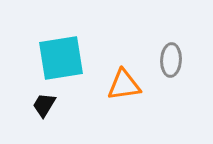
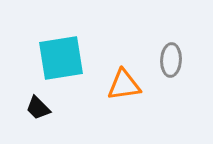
black trapezoid: moved 6 px left, 3 px down; rotated 76 degrees counterclockwise
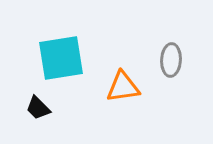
orange triangle: moved 1 px left, 2 px down
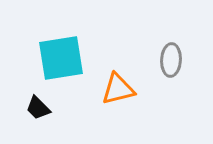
orange triangle: moved 5 px left, 2 px down; rotated 6 degrees counterclockwise
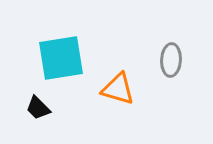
orange triangle: rotated 30 degrees clockwise
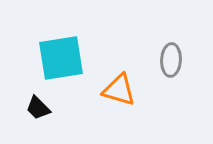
orange triangle: moved 1 px right, 1 px down
